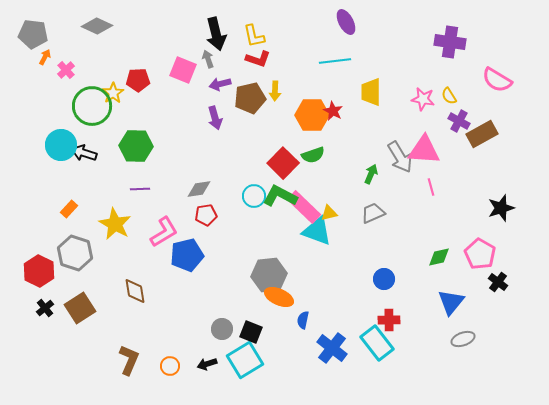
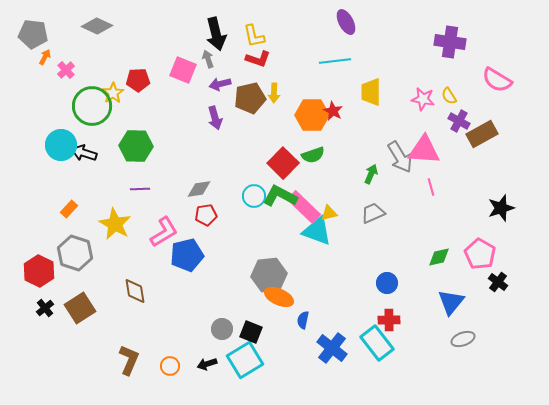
yellow arrow at (275, 91): moved 1 px left, 2 px down
blue circle at (384, 279): moved 3 px right, 4 px down
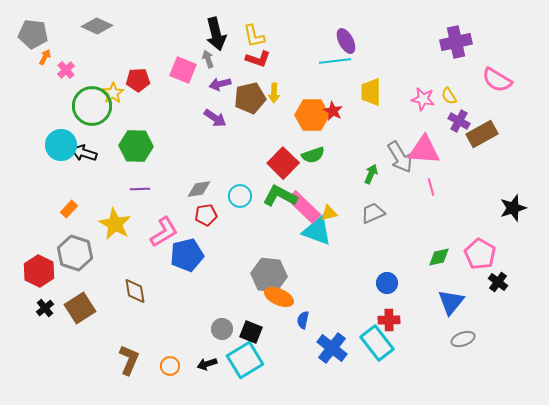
purple ellipse at (346, 22): moved 19 px down
purple cross at (450, 42): moved 6 px right; rotated 20 degrees counterclockwise
purple arrow at (215, 118): rotated 40 degrees counterclockwise
cyan circle at (254, 196): moved 14 px left
black star at (501, 208): moved 12 px right
gray hexagon at (269, 275): rotated 12 degrees clockwise
